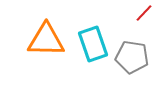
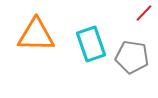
orange triangle: moved 10 px left, 5 px up
cyan rectangle: moved 2 px left
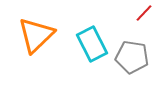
orange triangle: rotated 45 degrees counterclockwise
cyan rectangle: moved 1 px right; rotated 8 degrees counterclockwise
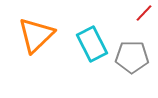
gray pentagon: rotated 8 degrees counterclockwise
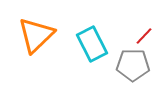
red line: moved 23 px down
gray pentagon: moved 1 px right, 8 px down
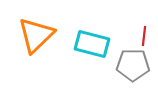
red line: rotated 36 degrees counterclockwise
cyan rectangle: rotated 48 degrees counterclockwise
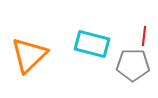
orange triangle: moved 7 px left, 20 px down
